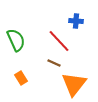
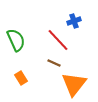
blue cross: moved 2 px left; rotated 24 degrees counterclockwise
red line: moved 1 px left, 1 px up
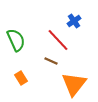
blue cross: rotated 16 degrees counterclockwise
brown line: moved 3 px left, 2 px up
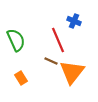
blue cross: rotated 32 degrees counterclockwise
red line: rotated 20 degrees clockwise
orange triangle: moved 2 px left, 12 px up
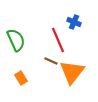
blue cross: moved 1 px down
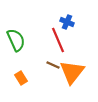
blue cross: moved 7 px left
brown line: moved 2 px right, 4 px down
